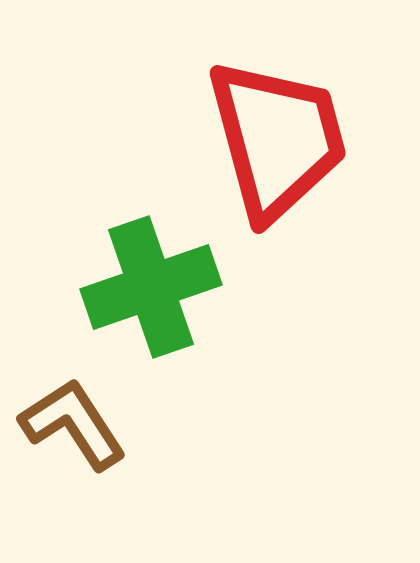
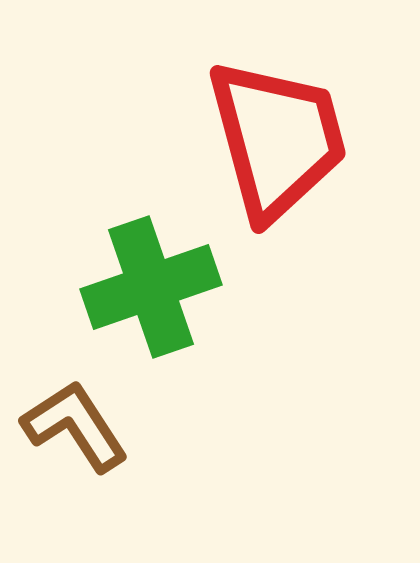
brown L-shape: moved 2 px right, 2 px down
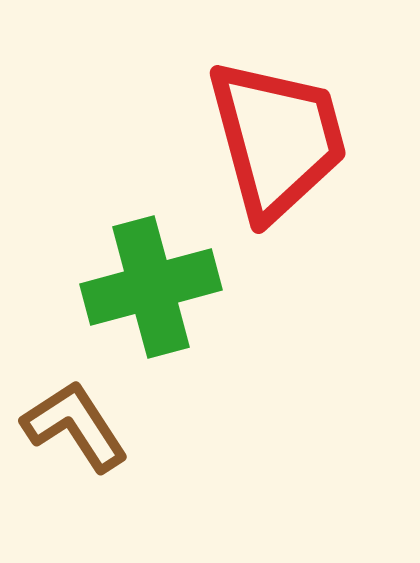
green cross: rotated 4 degrees clockwise
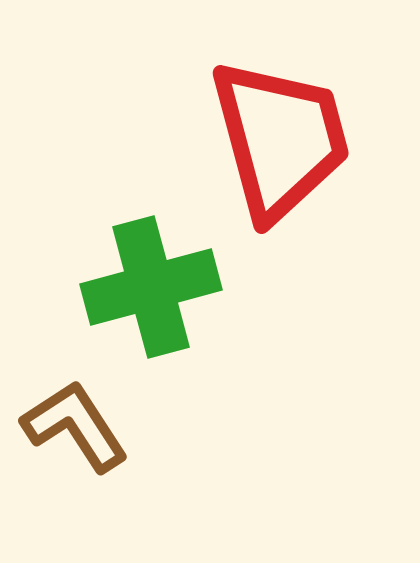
red trapezoid: moved 3 px right
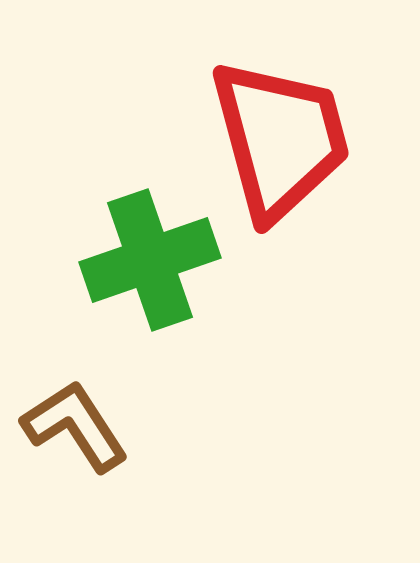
green cross: moved 1 px left, 27 px up; rotated 4 degrees counterclockwise
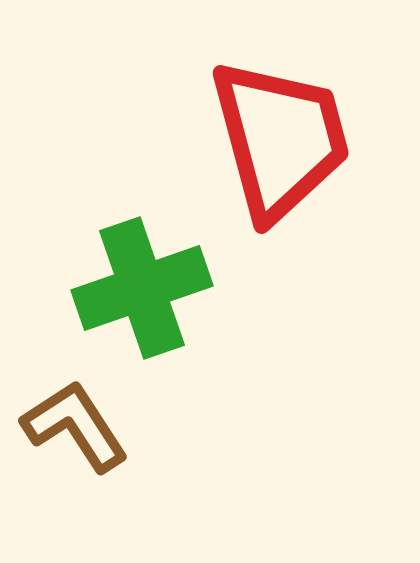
green cross: moved 8 px left, 28 px down
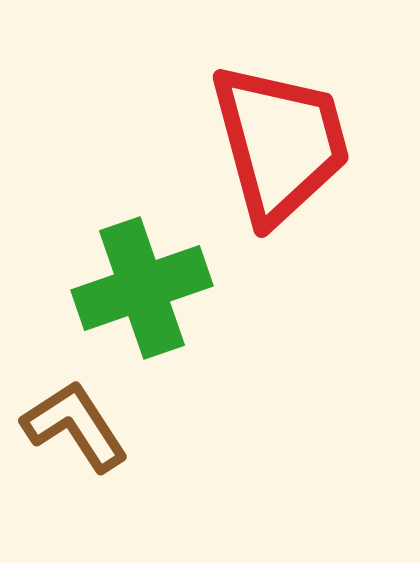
red trapezoid: moved 4 px down
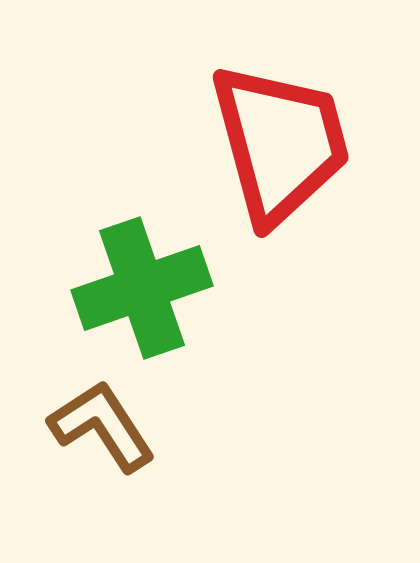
brown L-shape: moved 27 px right
